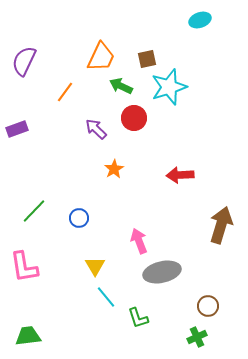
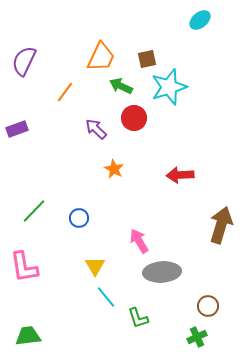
cyan ellipse: rotated 20 degrees counterclockwise
orange star: rotated 12 degrees counterclockwise
pink arrow: rotated 10 degrees counterclockwise
gray ellipse: rotated 9 degrees clockwise
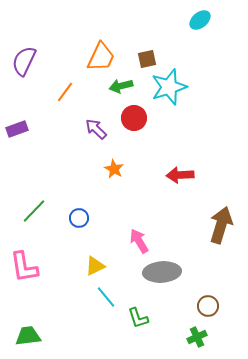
green arrow: rotated 40 degrees counterclockwise
yellow triangle: rotated 35 degrees clockwise
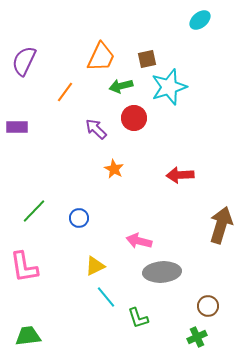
purple rectangle: moved 2 px up; rotated 20 degrees clockwise
pink arrow: rotated 45 degrees counterclockwise
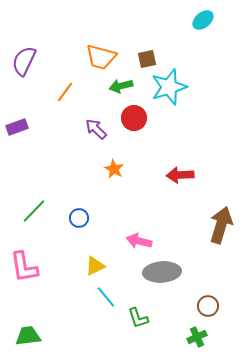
cyan ellipse: moved 3 px right
orange trapezoid: rotated 80 degrees clockwise
purple rectangle: rotated 20 degrees counterclockwise
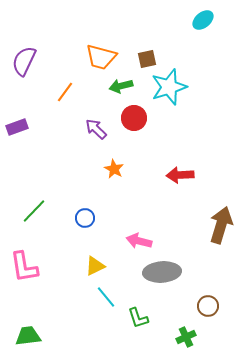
blue circle: moved 6 px right
green cross: moved 11 px left
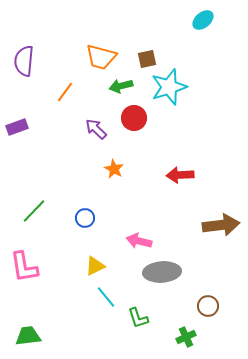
purple semicircle: rotated 20 degrees counterclockwise
brown arrow: rotated 66 degrees clockwise
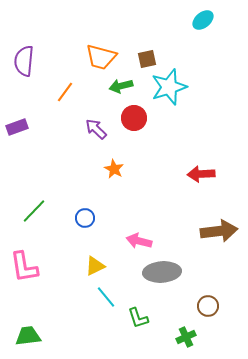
red arrow: moved 21 px right, 1 px up
brown arrow: moved 2 px left, 6 px down
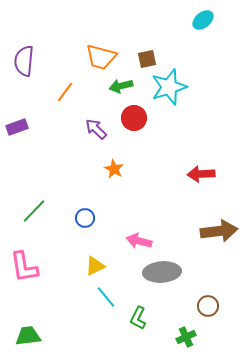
green L-shape: rotated 45 degrees clockwise
